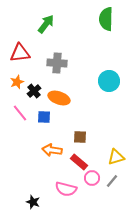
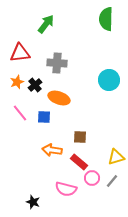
cyan circle: moved 1 px up
black cross: moved 1 px right, 6 px up
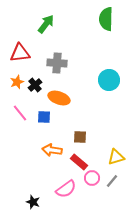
pink semicircle: rotated 50 degrees counterclockwise
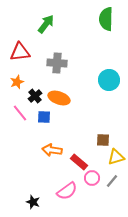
red triangle: moved 1 px up
black cross: moved 11 px down
brown square: moved 23 px right, 3 px down
pink semicircle: moved 1 px right, 2 px down
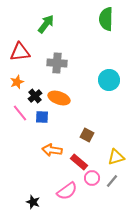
blue square: moved 2 px left
brown square: moved 16 px left, 5 px up; rotated 24 degrees clockwise
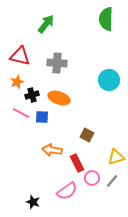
red triangle: moved 4 px down; rotated 20 degrees clockwise
black cross: moved 3 px left, 1 px up; rotated 24 degrees clockwise
pink line: moved 1 px right; rotated 24 degrees counterclockwise
red rectangle: moved 2 px left, 1 px down; rotated 24 degrees clockwise
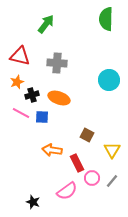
yellow triangle: moved 4 px left, 7 px up; rotated 42 degrees counterclockwise
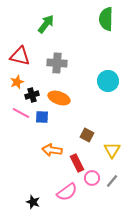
cyan circle: moved 1 px left, 1 px down
pink semicircle: moved 1 px down
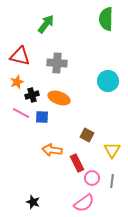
gray line: rotated 32 degrees counterclockwise
pink semicircle: moved 17 px right, 11 px down
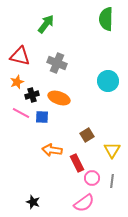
gray cross: rotated 18 degrees clockwise
brown square: rotated 32 degrees clockwise
